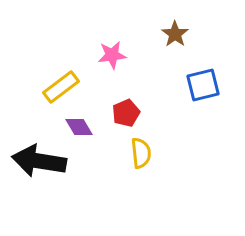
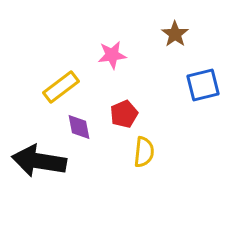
red pentagon: moved 2 px left, 1 px down
purple diamond: rotated 20 degrees clockwise
yellow semicircle: moved 3 px right, 1 px up; rotated 12 degrees clockwise
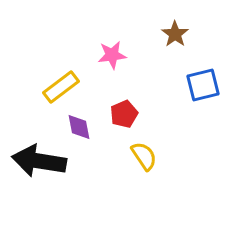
yellow semicircle: moved 4 px down; rotated 40 degrees counterclockwise
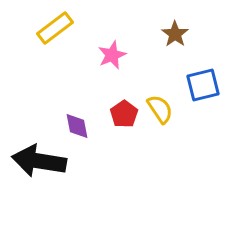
pink star: rotated 16 degrees counterclockwise
yellow rectangle: moved 6 px left, 59 px up
red pentagon: rotated 12 degrees counterclockwise
purple diamond: moved 2 px left, 1 px up
yellow semicircle: moved 16 px right, 47 px up
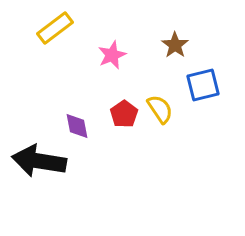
brown star: moved 11 px down
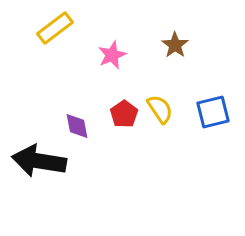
blue square: moved 10 px right, 27 px down
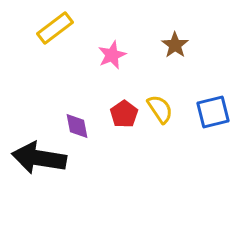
black arrow: moved 3 px up
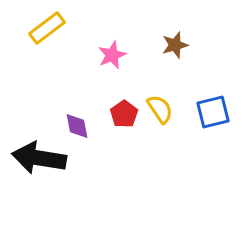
yellow rectangle: moved 8 px left
brown star: rotated 20 degrees clockwise
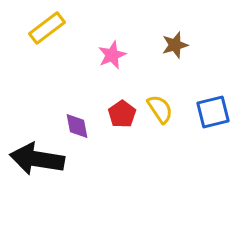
red pentagon: moved 2 px left
black arrow: moved 2 px left, 1 px down
